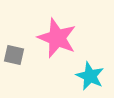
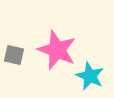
pink star: moved 12 px down
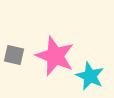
pink star: moved 2 px left, 6 px down
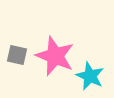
gray square: moved 3 px right
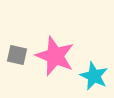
cyan star: moved 4 px right
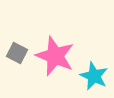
gray square: moved 2 px up; rotated 15 degrees clockwise
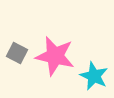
pink star: rotated 9 degrees counterclockwise
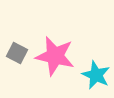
cyan star: moved 2 px right, 1 px up
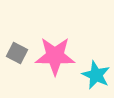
pink star: rotated 12 degrees counterclockwise
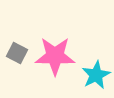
cyan star: rotated 20 degrees clockwise
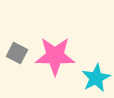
cyan star: moved 3 px down
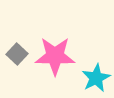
gray square: moved 1 px down; rotated 15 degrees clockwise
